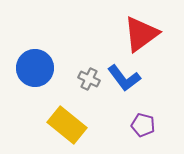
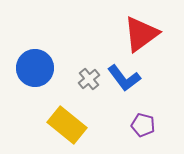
gray cross: rotated 25 degrees clockwise
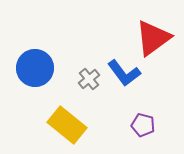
red triangle: moved 12 px right, 4 px down
blue L-shape: moved 5 px up
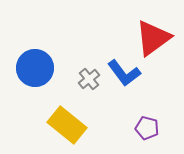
purple pentagon: moved 4 px right, 3 px down
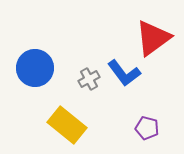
gray cross: rotated 10 degrees clockwise
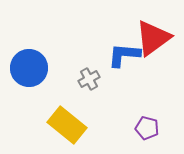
blue circle: moved 6 px left
blue L-shape: moved 18 px up; rotated 132 degrees clockwise
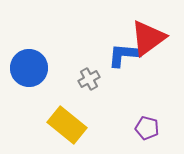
red triangle: moved 5 px left
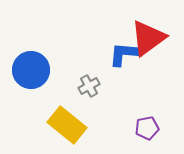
blue L-shape: moved 1 px right, 1 px up
blue circle: moved 2 px right, 2 px down
gray cross: moved 7 px down
purple pentagon: rotated 25 degrees counterclockwise
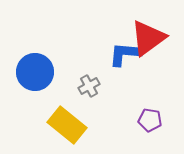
blue circle: moved 4 px right, 2 px down
purple pentagon: moved 3 px right, 8 px up; rotated 20 degrees clockwise
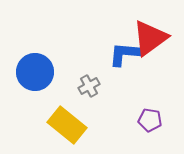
red triangle: moved 2 px right
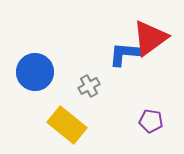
purple pentagon: moved 1 px right, 1 px down
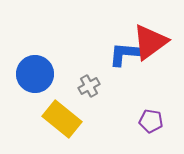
red triangle: moved 4 px down
blue circle: moved 2 px down
yellow rectangle: moved 5 px left, 6 px up
